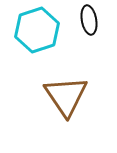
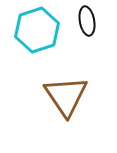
black ellipse: moved 2 px left, 1 px down
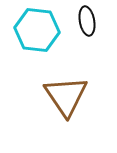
cyan hexagon: rotated 24 degrees clockwise
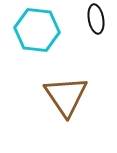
black ellipse: moved 9 px right, 2 px up
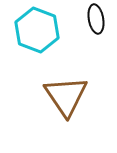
cyan hexagon: rotated 15 degrees clockwise
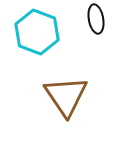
cyan hexagon: moved 2 px down
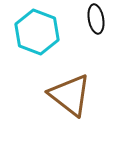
brown triangle: moved 4 px right, 1 px up; rotated 18 degrees counterclockwise
